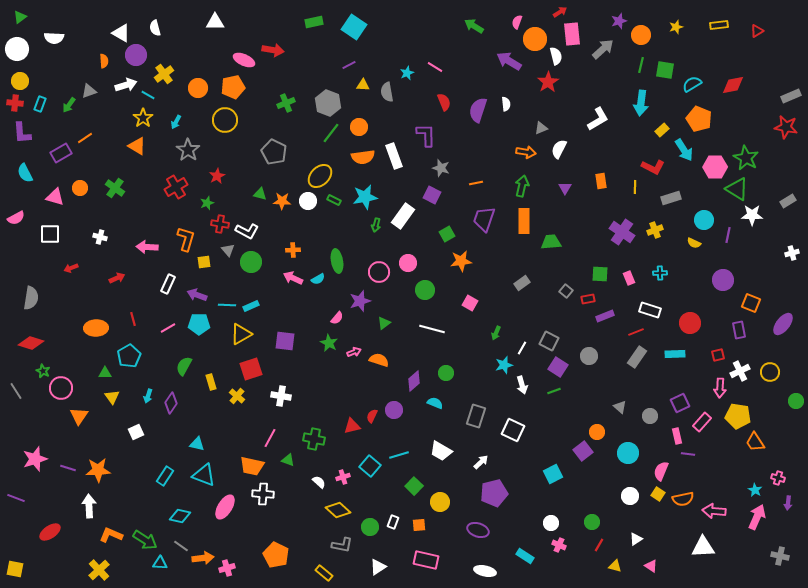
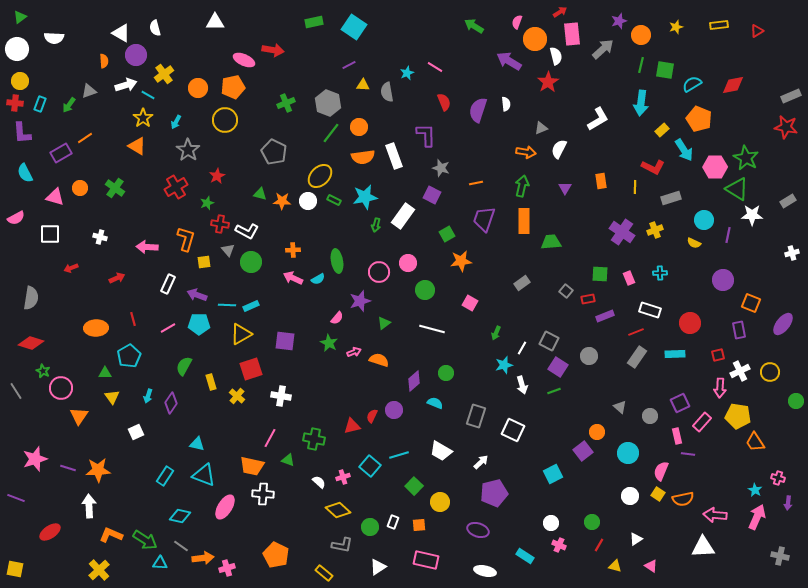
pink arrow at (714, 511): moved 1 px right, 4 px down
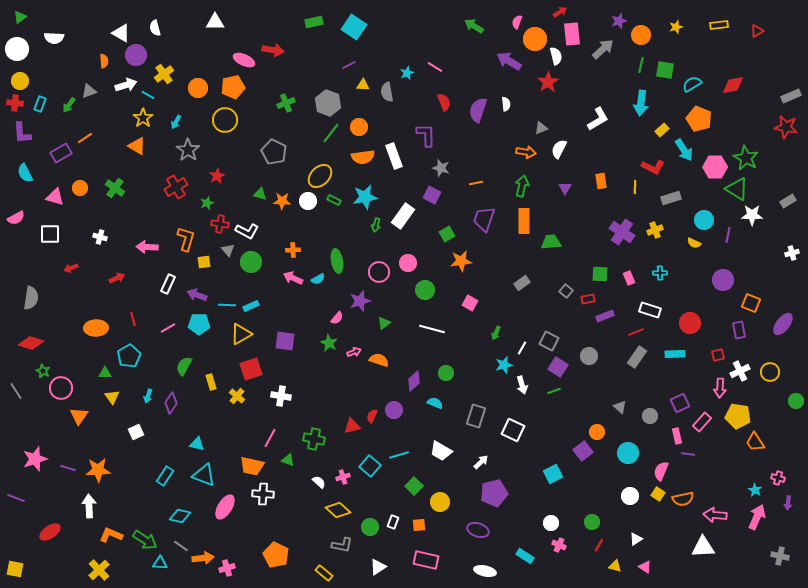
pink triangle at (651, 566): moved 6 px left, 1 px down
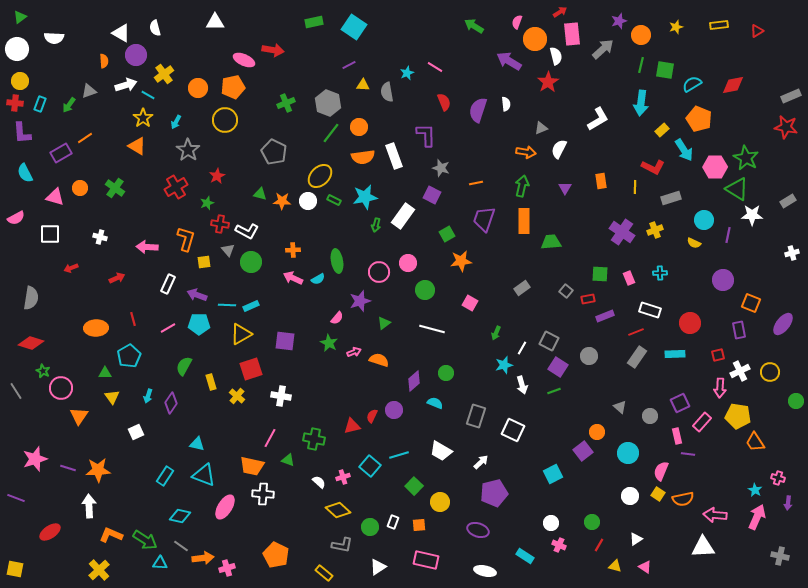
gray rectangle at (522, 283): moved 5 px down
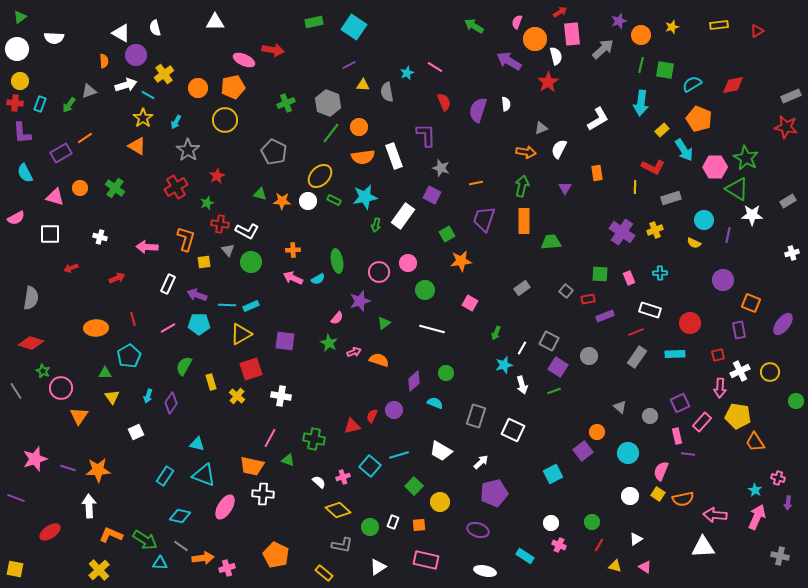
yellow star at (676, 27): moved 4 px left
orange rectangle at (601, 181): moved 4 px left, 8 px up
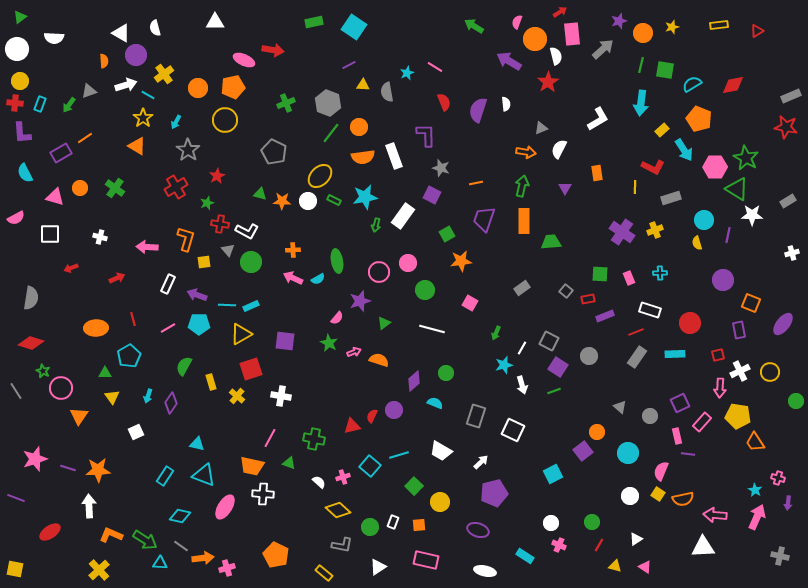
orange circle at (641, 35): moved 2 px right, 2 px up
yellow semicircle at (694, 243): moved 3 px right; rotated 48 degrees clockwise
green triangle at (288, 460): moved 1 px right, 3 px down
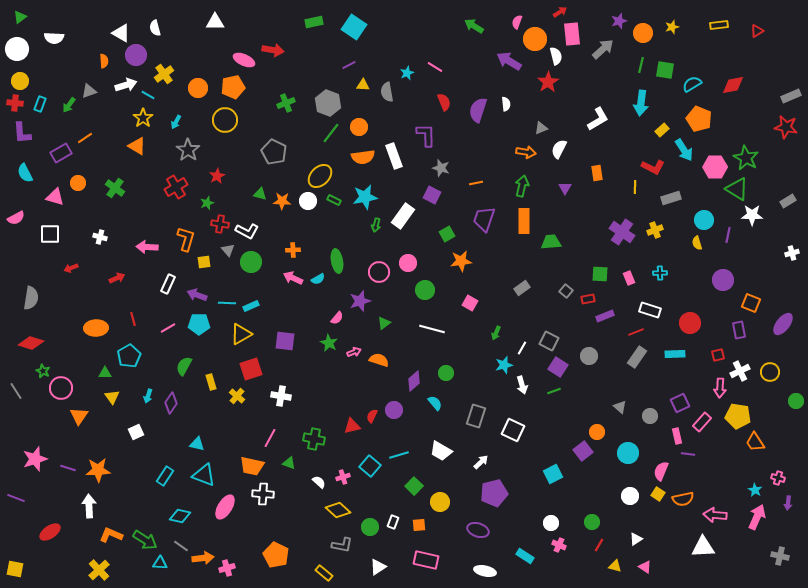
orange circle at (80, 188): moved 2 px left, 5 px up
cyan line at (227, 305): moved 2 px up
cyan semicircle at (435, 403): rotated 28 degrees clockwise
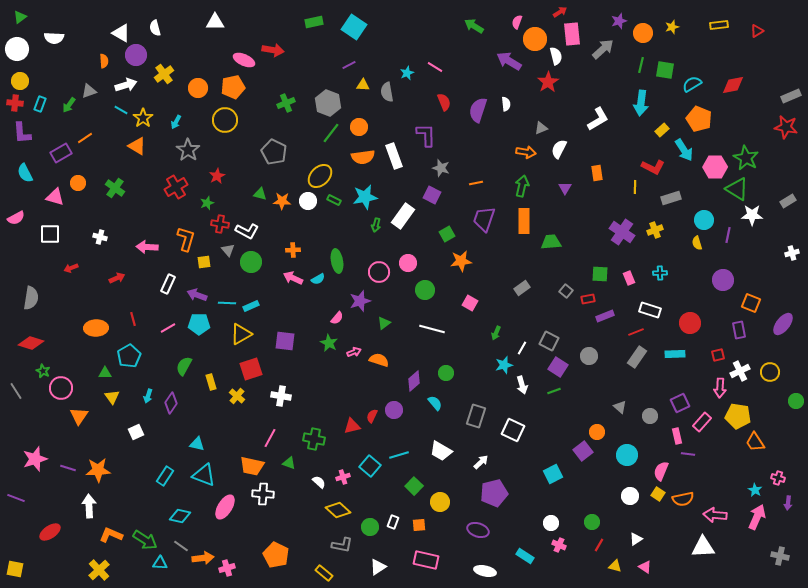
cyan line at (148, 95): moved 27 px left, 15 px down
cyan circle at (628, 453): moved 1 px left, 2 px down
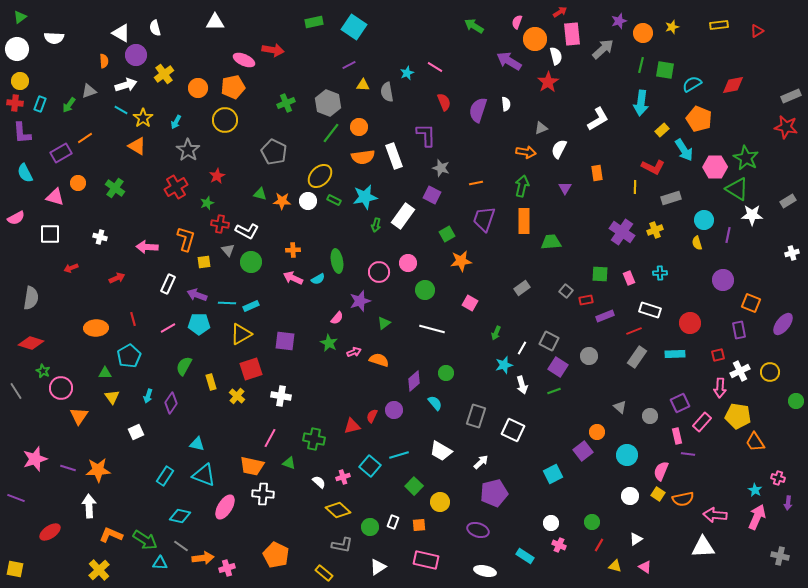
red rectangle at (588, 299): moved 2 px left, 1 px down
red line at (636, 332): moved 2 px left, 1 px up
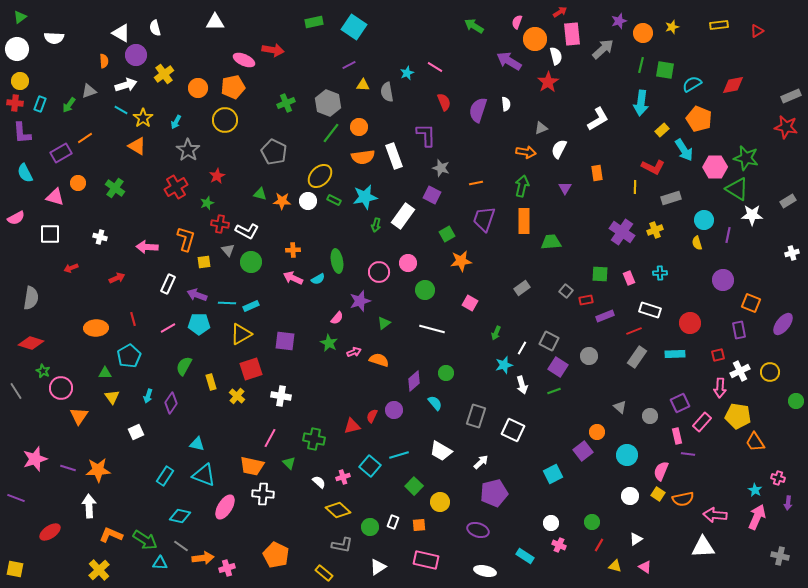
green star at (746, 158): rotated 15 degrees counterclockwise
green triangle at (289, 463): rotated 24 degrees clockwise
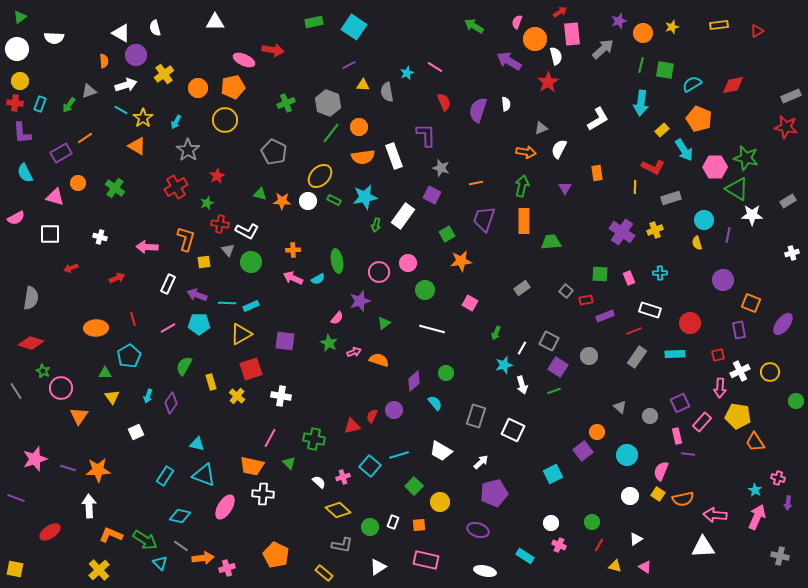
cyan triangle at (160, 563): rotated 42 degrees clockwise
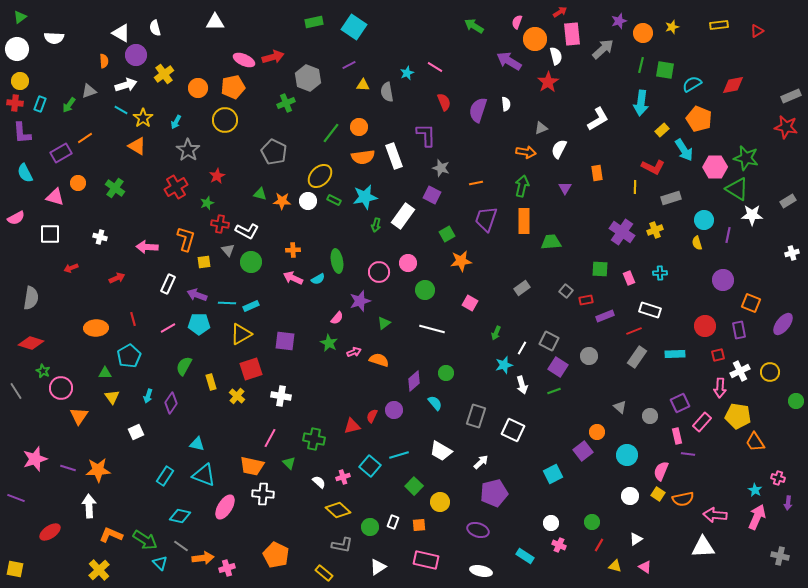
red arrow at (273, 50): moved 7 px down; rotated 25 degrees counterclockwise
gray hexagon at (328, 103): moved 20 px left, 25 px up
purple trapezoid at (484, 219): moved 2 px right
green square at (600, 274): moved 5 px up
red circle at (690, 323): moved 15 px right, 3 px down
white ellipse at (485, 571): moved 4 px left
